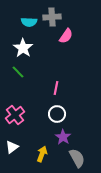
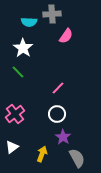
gray cross: moved 3 px up
pink line: moved 2 px right; rotated 32 degrees clockwise
pink cross: moved 1 px up
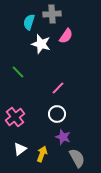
cyan semicircle: rotated 105 degrees clockwise
white star: moved 18 px right, 4 px up; rotated 18 degrees counterclockwise
pink cross: moved 3 px down
purple star: rotated 14 degrees counterclockwise
white triangle: moved 8 px right, 2 px down
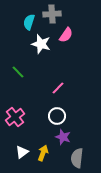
pink semicircle: moved 1 px up
white circle: moved 2 px down
white triangle: moved 2 px right, 3 px down
yellow arrow: moved 1 px right, 1 px up
gray semicircle: rotated 144 degrees counterclockwise
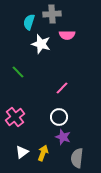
pink semicircle: moved 1 px right; rotated 56 degrees clockwise
pink line: moved 4 px right
white circle: moved 2 px right, 1 px down
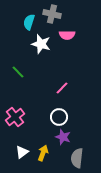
gray cross: rotated 18 degrees clockwise
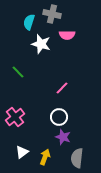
yellow arrow: moved 2 px right, 4 px down
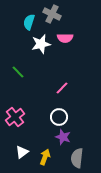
gray cross: rotated 12 degrees clockwise
pink semicircle: moved 2 px left, 3 px down
white star: rotated 30 degrees counterclockwise
